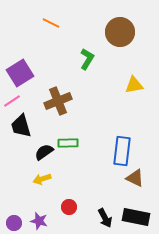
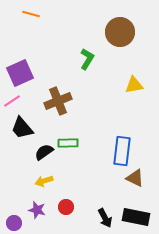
orange line: moved 20 px left, 9 px up; rotated 12 degrees counterclockwise
purple square: rotated 8 degrees clockwise
black trapezoid: moved 1 px right, 2 px down; rotated 25 degrees counterclockwise
yellow arrow: moved 2 px right, 2 px down
red circle: moved 3 px left
purple star: moved 2 px left, 11 px up
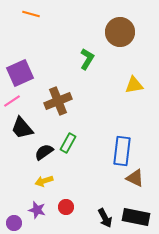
green rectangle: rotated 60 degrees counterclockwise
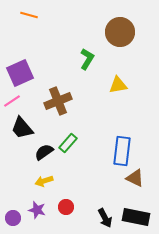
orange line: moved 2 px left, 1 px down
yellow triangle: moved 16 px left
green rectangle: rotated 12 degrees clockwise
purple circle: moved 1 px left, 5 px up
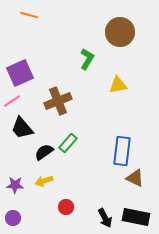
purple star: moved 22 px left, 25 px up; rotated 12 degrees counterclockwise
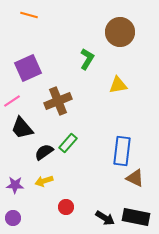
purple square: moved 8 px right, 5 px up
black arrow: rotated 30 degrees counterclockwise
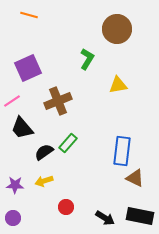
brown circle: moved 3 px left, 3 px up
black rectangle: moved 4 px right, 1 px up
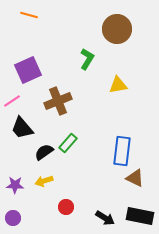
purple square: moved 2 px down
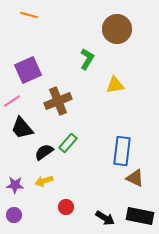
yellow triangle: moved 3 px left
purple circle: moved 1 px right, 3 px up
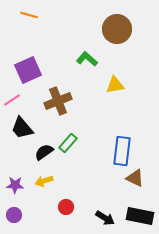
green L-shape: rotated 80 degrees counterclockwise
pink line: moved 1 px up
